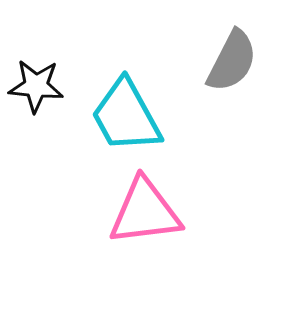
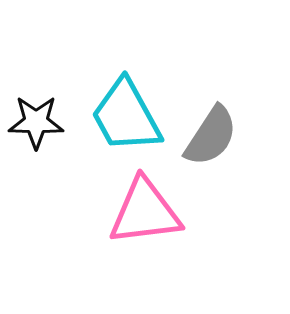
gray semicircle: moved 21 px left, 75 px down; rotated 6 degrees clockwise
black star: moved 36 px down; rotated 4 degrees counterclockwise
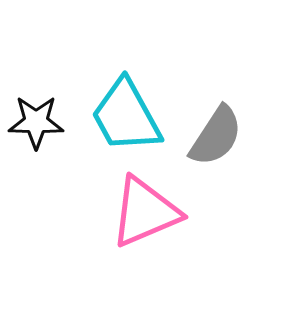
gray semicircle: moved 5 px right
pink triangle: rotated 16 degrees counterclockwise
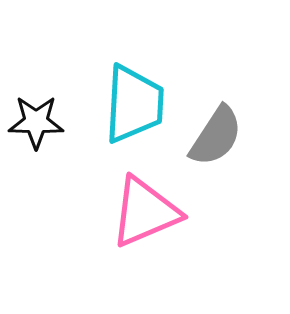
cyan trapezoid: moved 8 px right, 12 px up; rotated 148 degrees counterclockwise
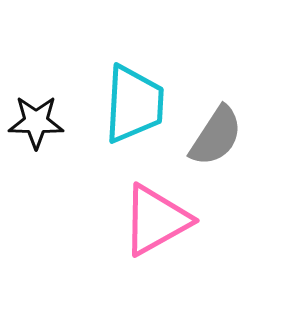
pink triangle: moved 11 px right, 8 px down; rotated 6 degrees counterclockwise
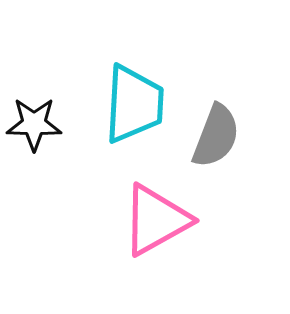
black star: moved 2 px left, 2 px down
gray semicircle: rotated 12 degrees counterclockwise
